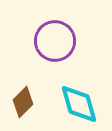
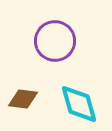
brown diamond: moved 3 px up; rotated 52 degrees clockwise
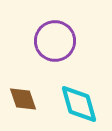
brown diamond: rotated 64 degrees clockwise
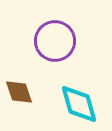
brown diamond: moved 4 px left, 7 px up
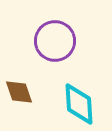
cyan diamond: rotated 12 degrees clockwise
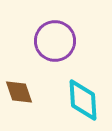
cyan diamond: moved 4 px right, 4 px up
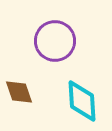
cyan diamond: moved 1 px left, 1 px down
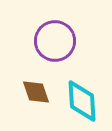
brown diamond: moved 17 px right
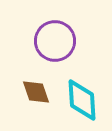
cyan diamond: moved 1 px up
